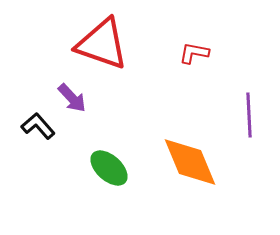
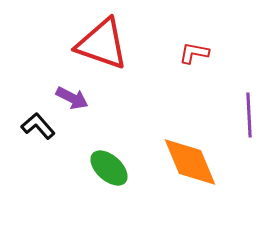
purple arrow: rotated 20 degrees counterclockwise
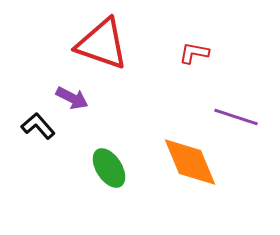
purple line: moved 13 px left, 2 px down; rotated 69 degrees counterclockwise
green ellipse: rotated 15 degrees clockwise
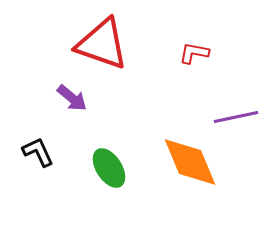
purple arrow: rotated 12 degrees clockwise
purple line: rotated 30 degrees counterclockwise
black L-shape: moved 26 px down; rotated 16 degrees clockwise
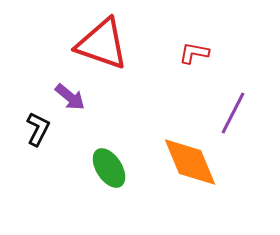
purple arrow: moved 2 px left, 1 px up
purple line: moved 3 px left, 4 px up; rotated 51 degrees counterclockwise
black L-shape: moved 23 px up; rotated 52 degrees clockwise
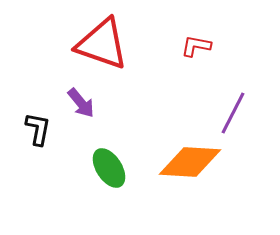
red L-shape: moved 2 px right, 7 px up
purple arrow: moved 11 px right, 6 px down; rotated 12 degrees clockwise
black L-shape: rotated 16 degrees counterclockwise
orange diamond: rotated 64 degrees counterclockwise
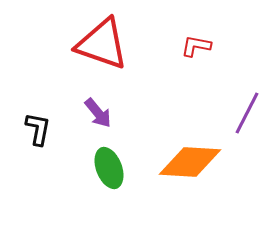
purple arrow: moved 17 px right, 10 px down
purple line: moved 14 px right
green ellipse: rotated 12 degrees clockwise
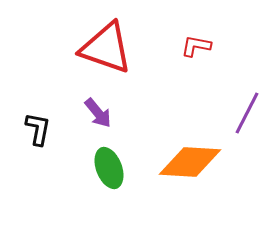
red triangle: moved 4 px right, 4 px down
